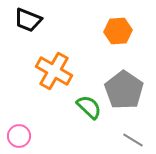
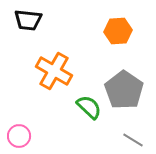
black trapezoid: rotated 16 degrees counterclockwise
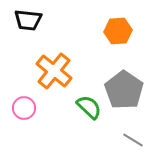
orange cross: rotated 9 degrees clockwise
pink circle: moved 5 px right, 28 px up
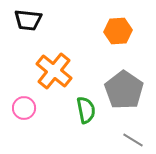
green semicircle: moved 3 px left, 3 px down; rotated 36 degrees clockwise
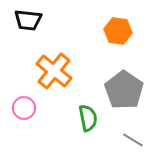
orange hexagon: rotated 12 degrees clockwise
green semicircle: moved 2 px right, 8 px down
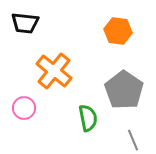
black trapezoid: moved 3 px left, 3 px down
gray line: rotated 35 degrees clockwise
